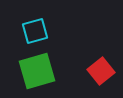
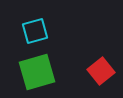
green square: moved 1 px down
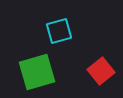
cyan square: moved 24 px right
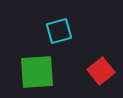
green square: rotated 12 degrees clockwise
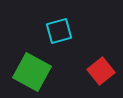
green square: moved 5 px left; rotated 33 degrees clockwise
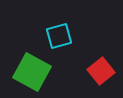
cyan square: moved 5 px down
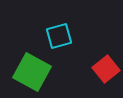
red square: moved 5 px right, 2 px up
